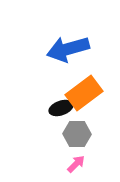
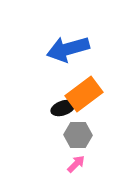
orange rectangle: moved 1 px down
black ellipse: moved 2 px right
gray hexagon: moved 1 px right, 1 px down
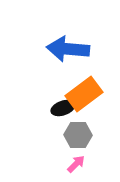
blue arrow: rotated 21 degrees clockwise
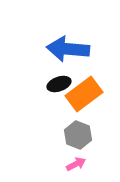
black ellipse: moved 4 px left, 24 px up
gray hexagon: rotated 20 degrees clockwise
pink arrow: rotated 18 degrees clockwise
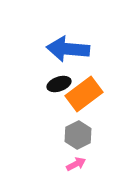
gray hexagon: rotated 12 degrees clockwise
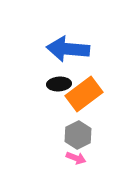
black ellipse: rotated 15 degrees clockwise
pink arrow: moved 6 px up; rotated 48 degrees clockwise
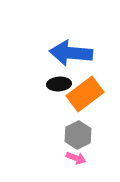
blue arrow: moved 3 px right, 4 px down
orange rectangle: moved 1 px right
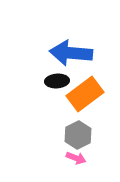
black ellipse: moved 2 px left, 3 px up
